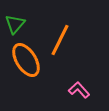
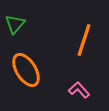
orange line: moved 24 px right; rotated 8 degrees counterclockwise
orange ellipse: moved 10 px down
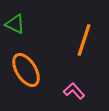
green triangle: rotated 45 degrees counterclockwise
pink L-shape: moved 5 px left, 1 px down
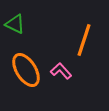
pink L-shape: moved 13 px left, 20 px up
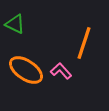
orange line: moved 3 px down
orange ellipse: rotated 24 degrees counterclockwise
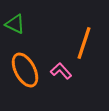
orange ellipse: moved 1 px left; rotated 28 degrees clockwise
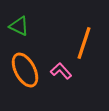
green triangle: moved 4 px right, 2 px down
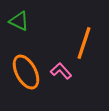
green triangle: moved 5 px up
orange ellipse: moved 1 px right, 2 px down
